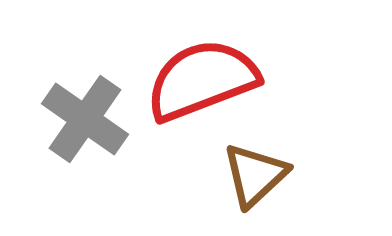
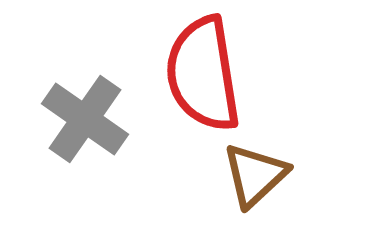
red semicircle: moved 1 px right, 6 px up; rotated 78 degrees counterclockwise
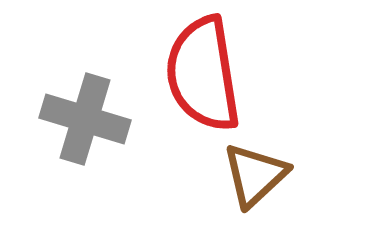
gray cross: rotated 18 degrees counterclockwise
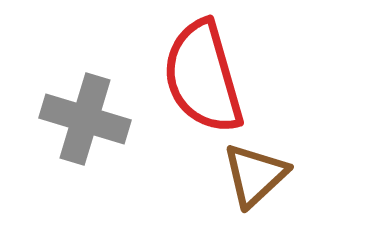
red semicircle: moved 3 px down; rotated 7 degrees counterclockwise
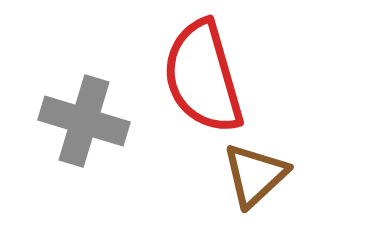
gray cross: moved 1 px left, 2 px down
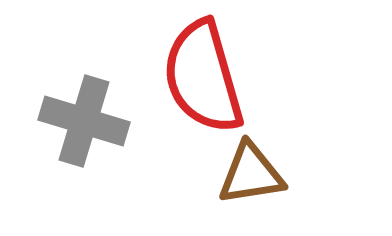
brown triangle: moved 4 px left, 1 px up; rotated 34 degrees clockwise
